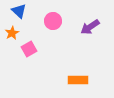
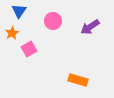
blue triangle: rotated 21 degrees clockwise
orange rectangle: rotated 18 degrees clockwise
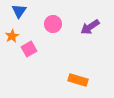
pink circle: moved 3 px down
orange star: moved 3 px down
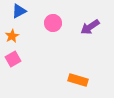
blue triangle: rotated 28 degrees clockwise
pink circle: moved 1 px up
pink square: moved 16 px left, 10 px down
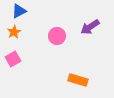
pink circle: moved 4 px right, 13 px down
orange star: moved 2 px right, 4 px up
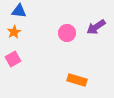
blue triangle: rotated 35 degrees clockwise
purple arrow: moved 6 px right
pink circle: moved 10 px right, 3 px up
orange rectangle: moved 1 px left
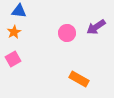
orange rectangle: moved 2 px right, 1 px up; rotated 12 degrees clockwise
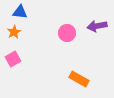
blue triangle: moved 1 px right, 1 px down
purple arrow: moved 1 px right, 1 px up; rotated 24 degrees clockwise
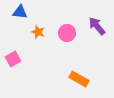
purple arrow: rotated 60 degrees clockwise
orange star: moved 24 px right; rotated 24 degrees counterclockwise
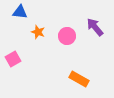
purple arrow: moved 2 px left, 1 px down
pink circle: moved 3 px down
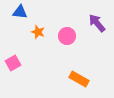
purple arrow: moved 2 px right, 4 px up
pink square: moved 4 px down
